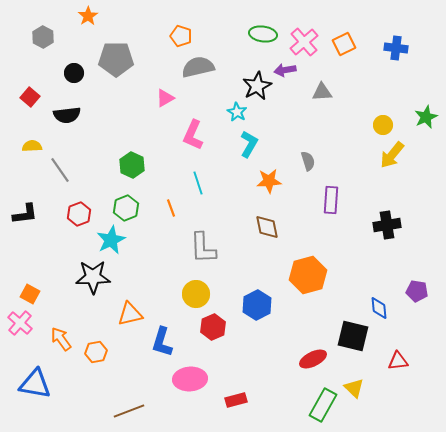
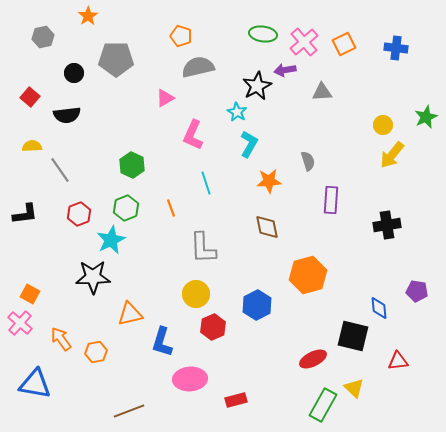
gray hexagon at (43, 37): rotated 20 degrees clockwise
cyan line at (198, 183): moved 8 px right
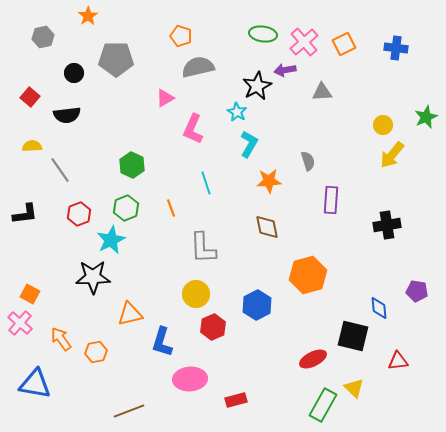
pink L-shape at (193, 135): moved 6 px up
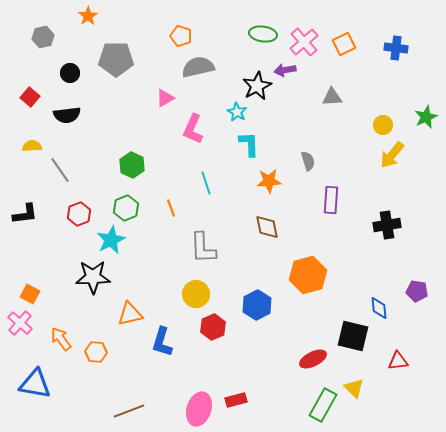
black circle at (74, 73): moved 4 px left
gray triangle at (322, 92): moved 10 px right, 5 px down
cyan L-shape at (249, 144): rotated 32 degrees counterclockwise
orange hexagon at (96, 352): rotated 15 degrees clockwise
pink ellipse at (190, 379): moved 9 px right, 30 px down; rotated 68 degrees counterclockwise
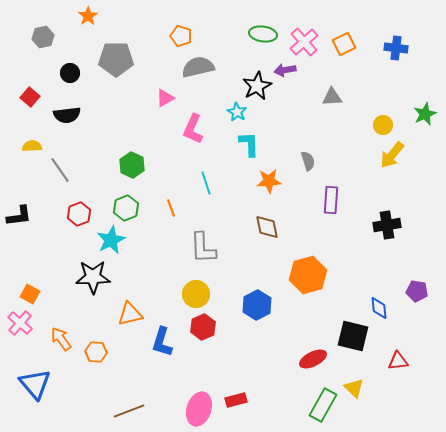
green star at (426, 117): moved 1 px left, 3 px up
black L-shape at (25, 214): moved 6 px left, 2 px down
red hexagon at (213, 327): moved 10 px left
blue triangle at (35, 384): rotated 40 degrees clockwise
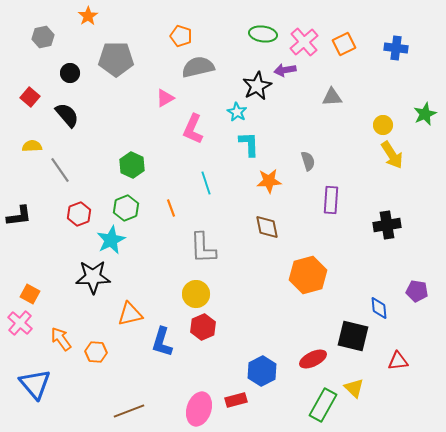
black semicircle at (67, 115): rotated 124 degrees counterclockwise
yellow arrow at (392, 155): rotated 72 degrees counterclockwise
blue hexagon at (257, 305): moved 5 px right, 66 px down
